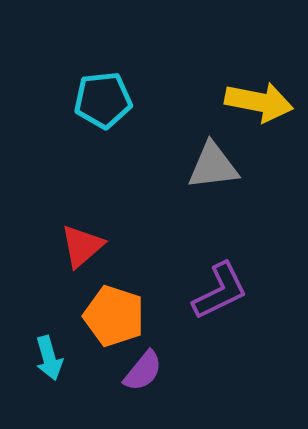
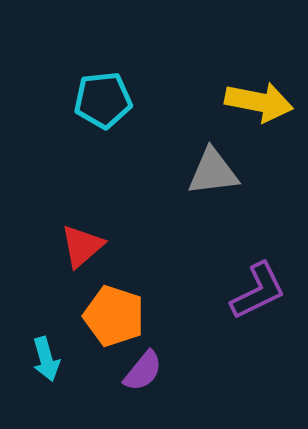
gray triangle: moved 6 px down
purple L-shape: moved 38 px right
cyan arrow: moved 3 px left, 1 px down
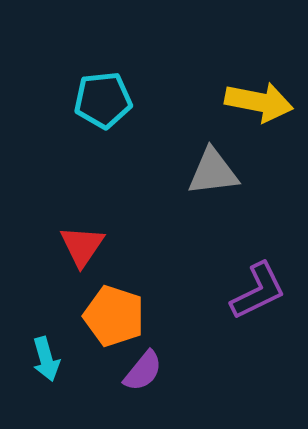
red triangle: rotated 15 degrees counterclockwise
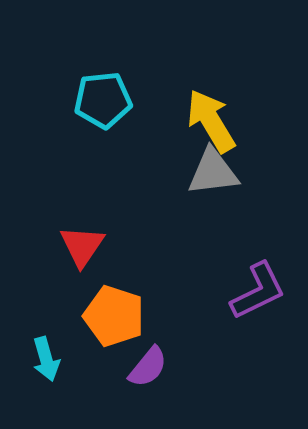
yellow arrow: moved 48 px left, 19 px down; rotated 132 degrees counterclockwise
purple semicircle: moved 5 px right, 4 px up
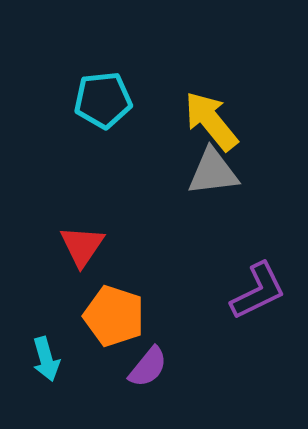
yellow arrow: rotated 8 degrees counterclockwise
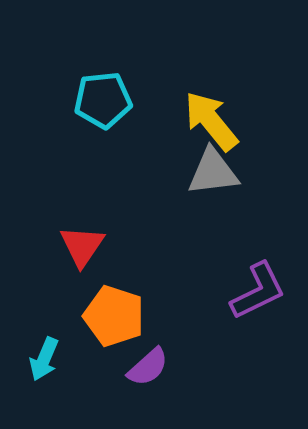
cyan arrow: moved 2 px left; rotated 39 degrees clockwise
purple semicircle: rotated 9 degrees clockwise
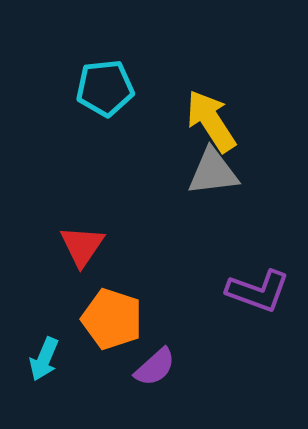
cyan pentagon: moved 2 px right, 12 px up
yellow arrow: rotated 6 degrees clockwise
purple L-shape: rotated 46 degrees clockwise
orange pentagon: moved 2 px left, 3 px down
purple semicircle: moved 7 px right
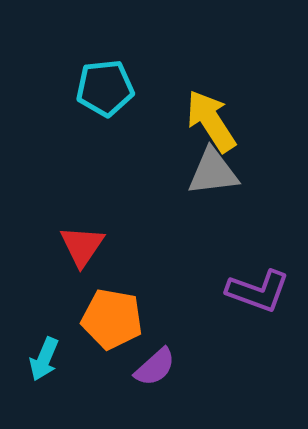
orange pentagon: rotated 8 degrees counterclockwise
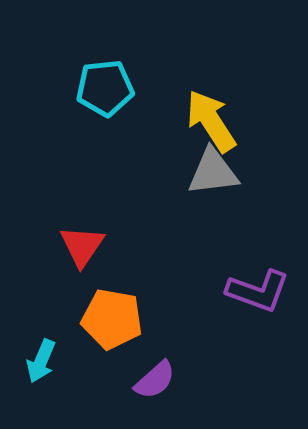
cyan arrow: moved 3 px left, 2 px down
purple semicircle: moved 13 px down
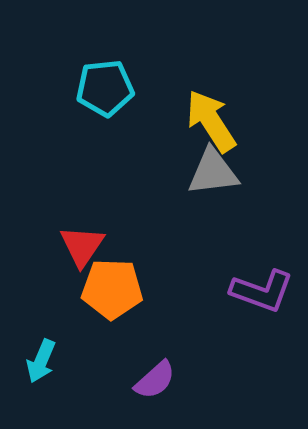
purple L-shape: moved 4 px right
orange pentagon: moved 30 px up; rotated 8 degrees counterclockwise
